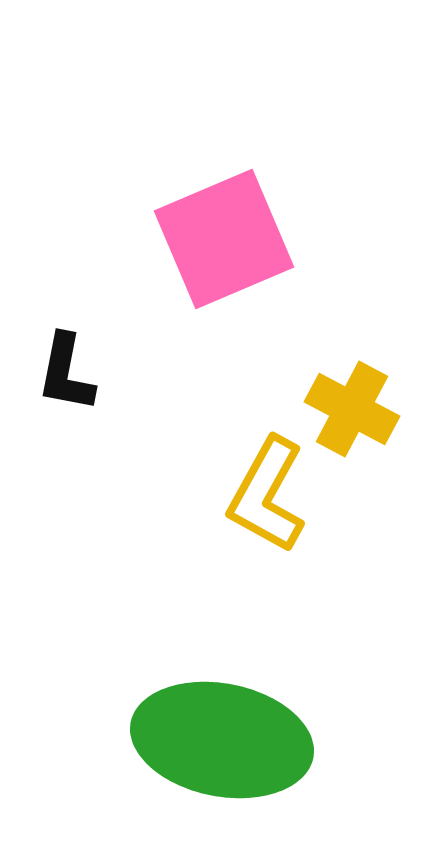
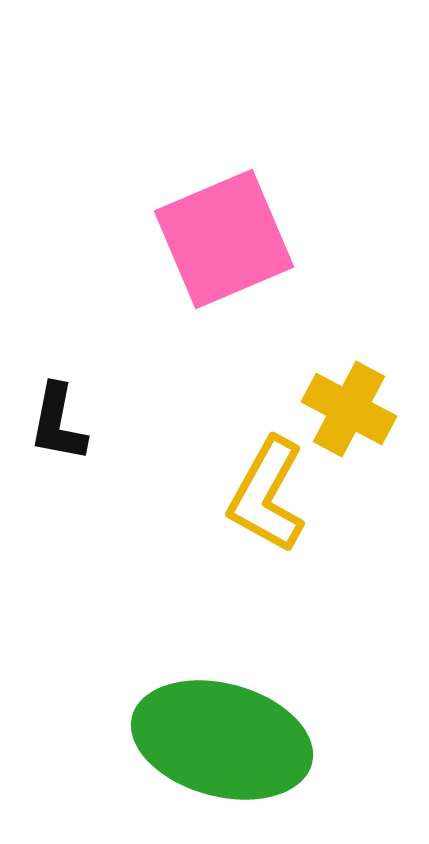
black L-shape: moved 8 px left, 50 px down
yellow cross: moved 3 px left
green ellipse: rotated 4 degrees clockwise
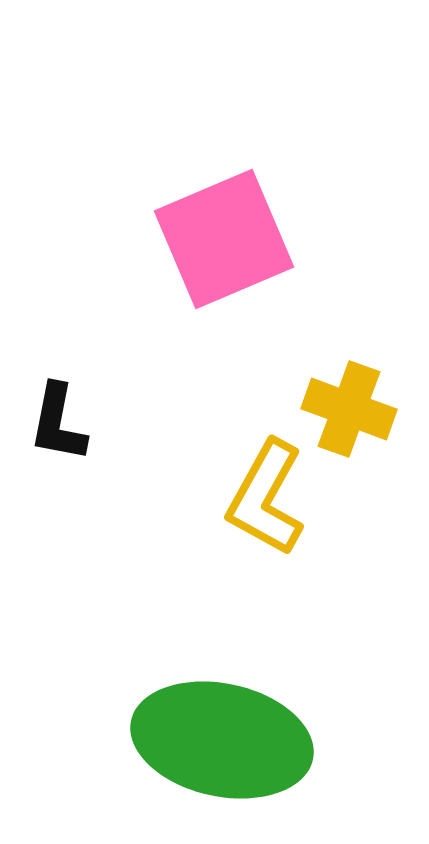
yellow cross: rotated 8 degrees counterclockwise
yellow L-shape: moved 1 px left, 3 px down
green ellipse: rotated 3 degrees counterclockwise
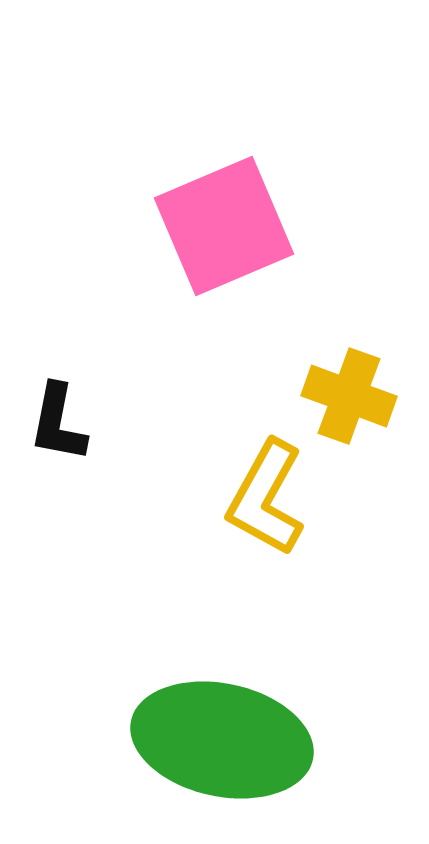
pink square: moved 13 px up
yellow cross: moved 13 px up
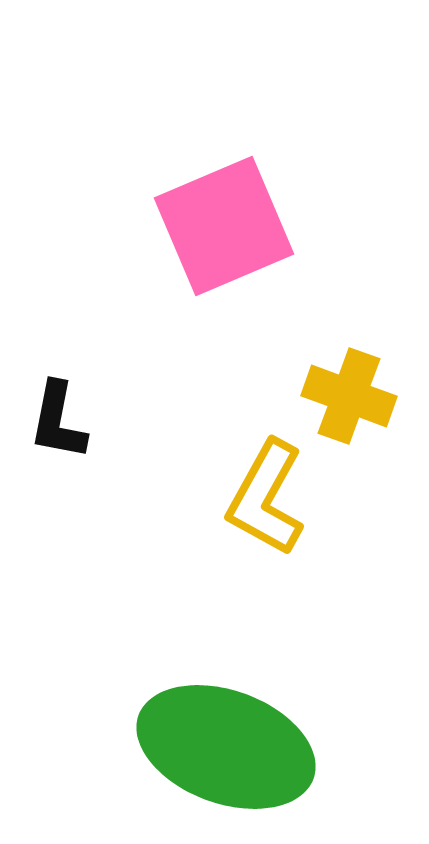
black L-shape: moved 2 px up
green ellipse: moved 4 px right, 7 px down; rotated 8 degrees clockwise
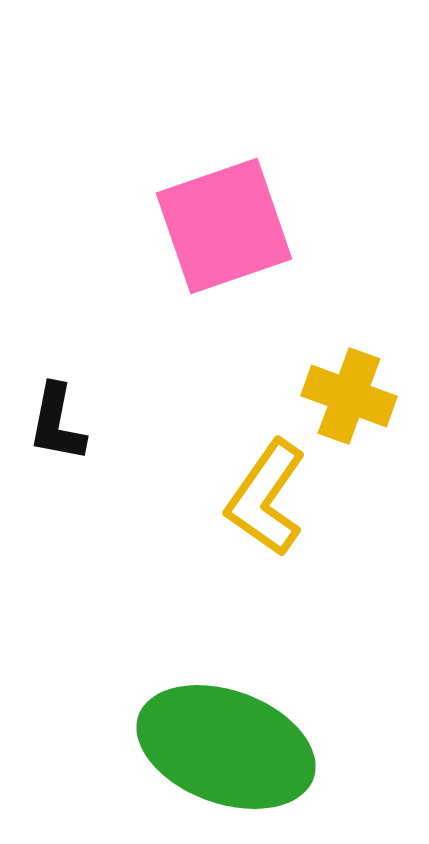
pink square: rotated 4 degrees clockwise
black L-shape: moved 1 px left, 2 px down
yellow L-shape: rotated 6 degrees clockwise
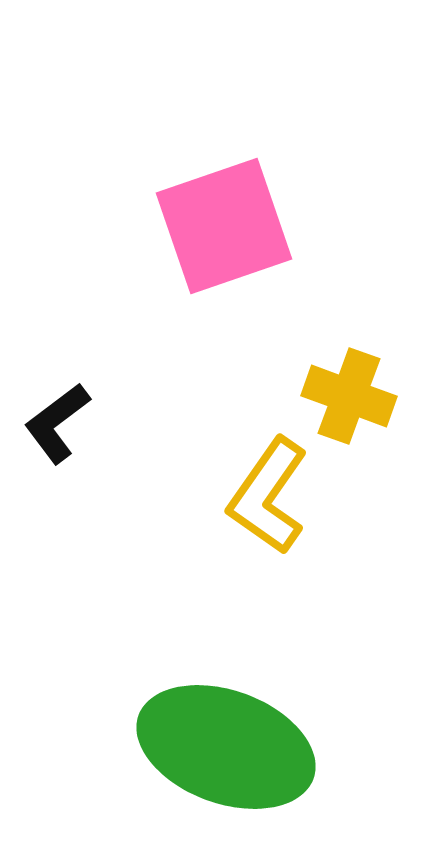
black L-shape: rotated 42 degrees clockwise
yellow L-shape: moved 2 px right, 2 px up
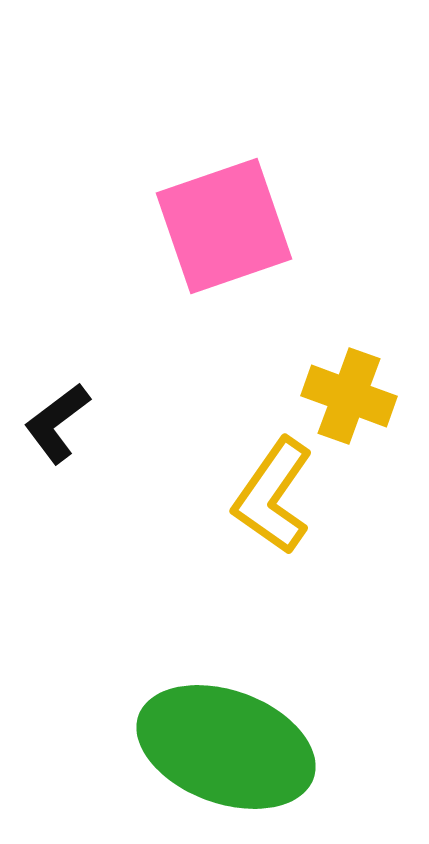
yellow L-shape: moved 5 px right
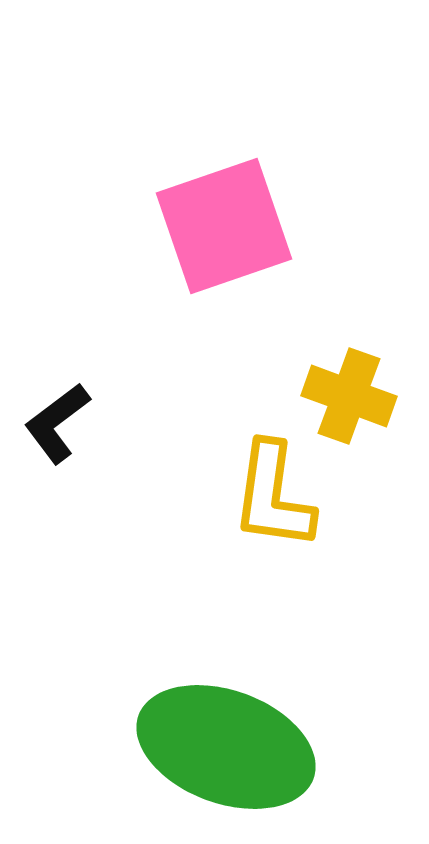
yellow L-shape: rotated 27 degrees counterclockwise
